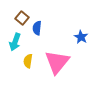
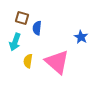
brown square: rotated 24 degrees counterclockwise
pink triangle: rotated 28 degrees counterclockwise
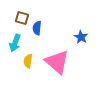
cyan arrow: moved 1 px down
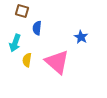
brown square: moved 7 px up
yellow semicircle: moved 1 px left, 1 px up
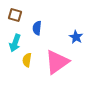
brown square: moved 7 px left, 4 px down
blue star: moved 5 px left
pink triangle: rotated 44 degrees clockwise
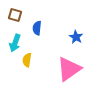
pink triangle: moved 12 px right, 7 px down
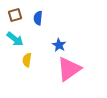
brown square: rotated 32 degrees counterclockwise
blue semicircle: moved 1 px right, 10 px up
blue star: moved 17 px left, 8 px down
cyan arrow: moved 4 px up; rotated 72 degrees counterclockwise
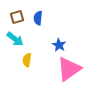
brown square: moved 2 px right, 2 px down
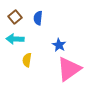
brown square: moved 2 px left; rotated 24 degrees counterclockwise
cyan arrow: rotated 144 degrees clockwise
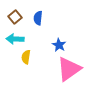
yellow semicircle: moved 1 px left, 3 px up
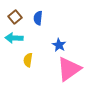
cyan arrow: moved 1 px left, 1 px up
yellow semicircle: moved 2 px right, 3 px down
